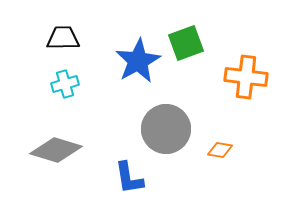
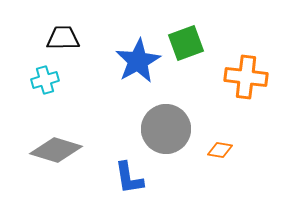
cyan cross: moved 20 px left, 4 px up
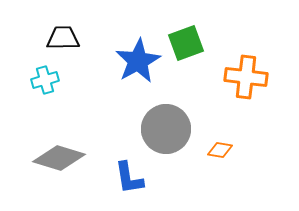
gray diamond: moved 3 px right, 8 px down
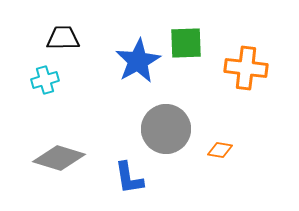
green square: rotated 18 degrees clockwise
orange cross: moved 9 px up
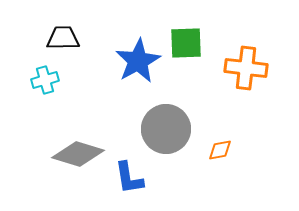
orange diamond: rotated 20 degrees counterclockwise
gray diamond: moved 19 px right, 4 px up
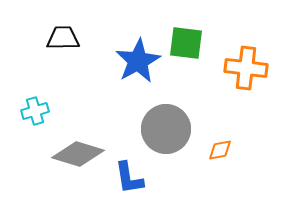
green square: rotated 9 degrees clockwise
cyan cross: moved 10 px left, 31 px down
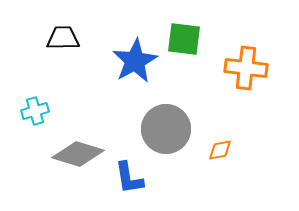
green square: moved 2 px left, 4 px up
blue star: moved 3 px left
